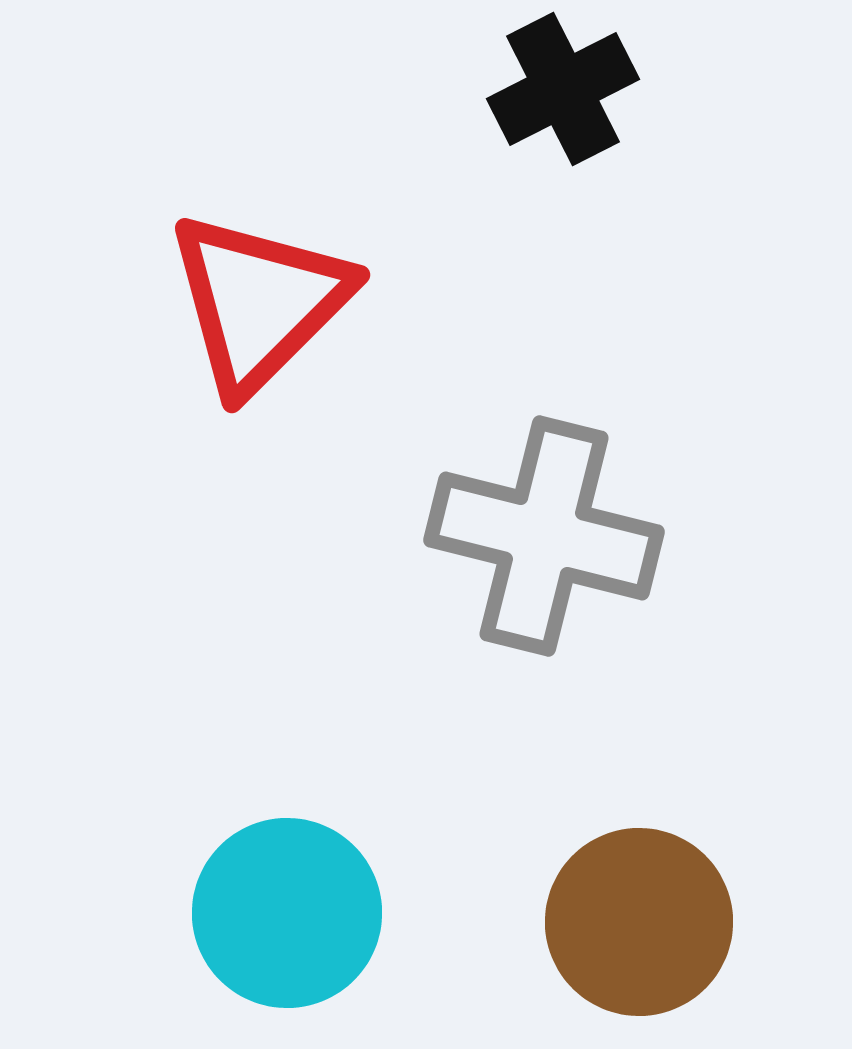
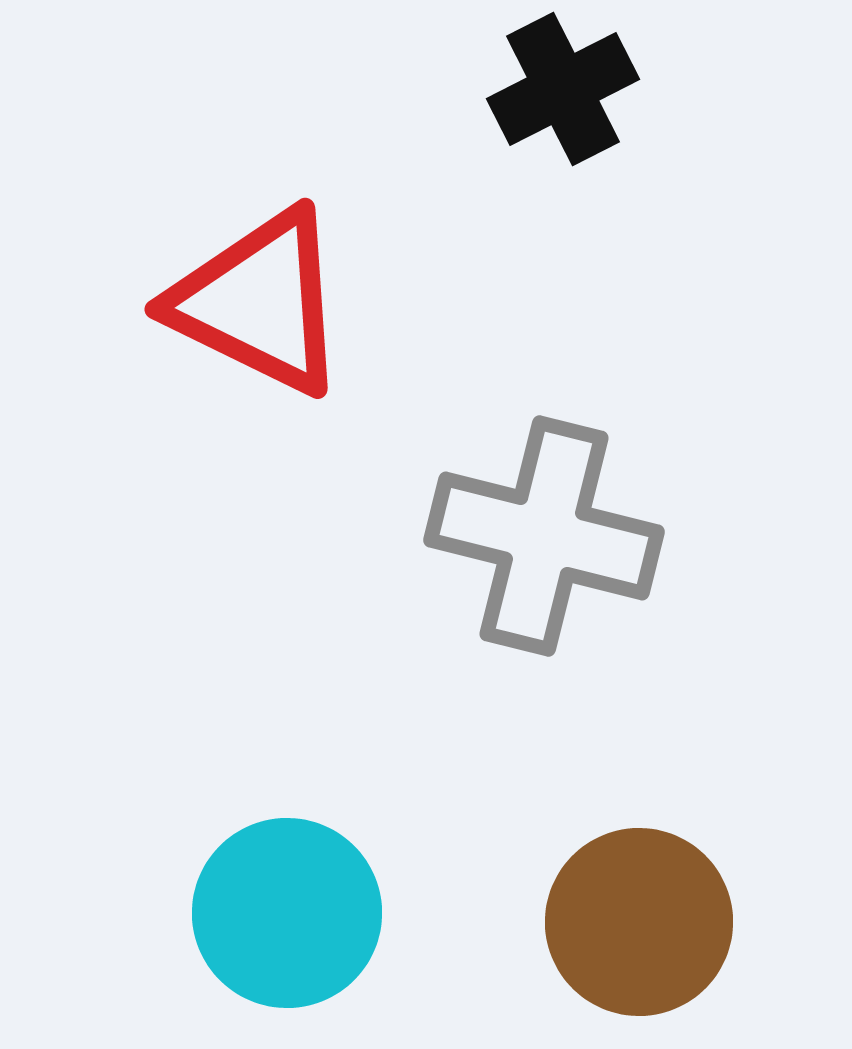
red triangle: rotated 49 degrees counterclockwise
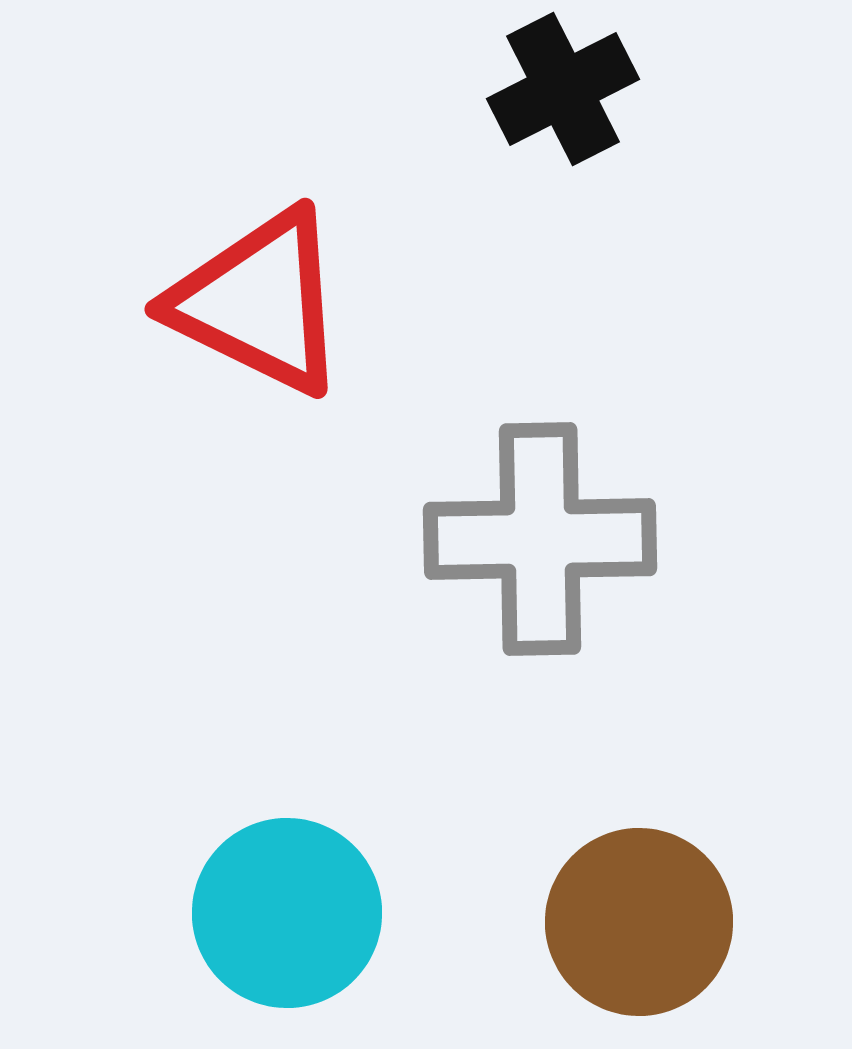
gray cross: moved 4 px left, 3 px down; rotated 15 degrees counterclockwise
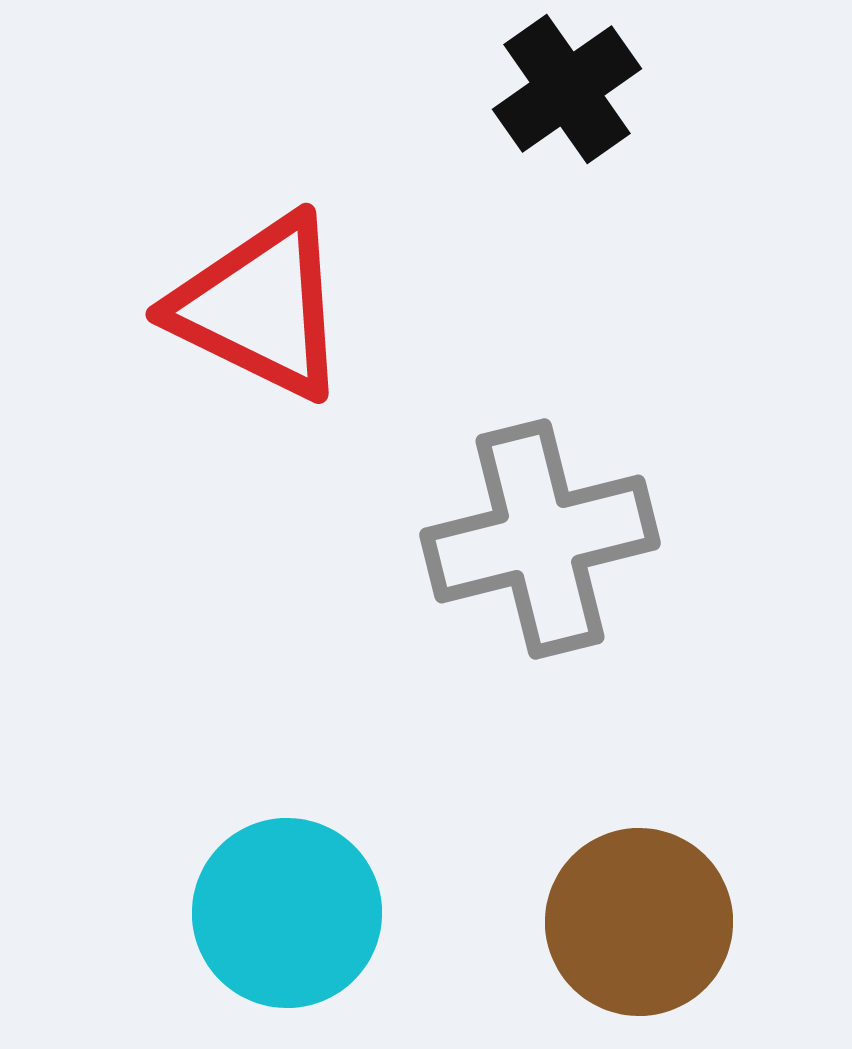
black cross: moved 4 px right; rotated 8 degrees counterclockwise
red triangle: moved 1 px right, 5 px down
gray cross: rotated 13 degrees counterclockwise
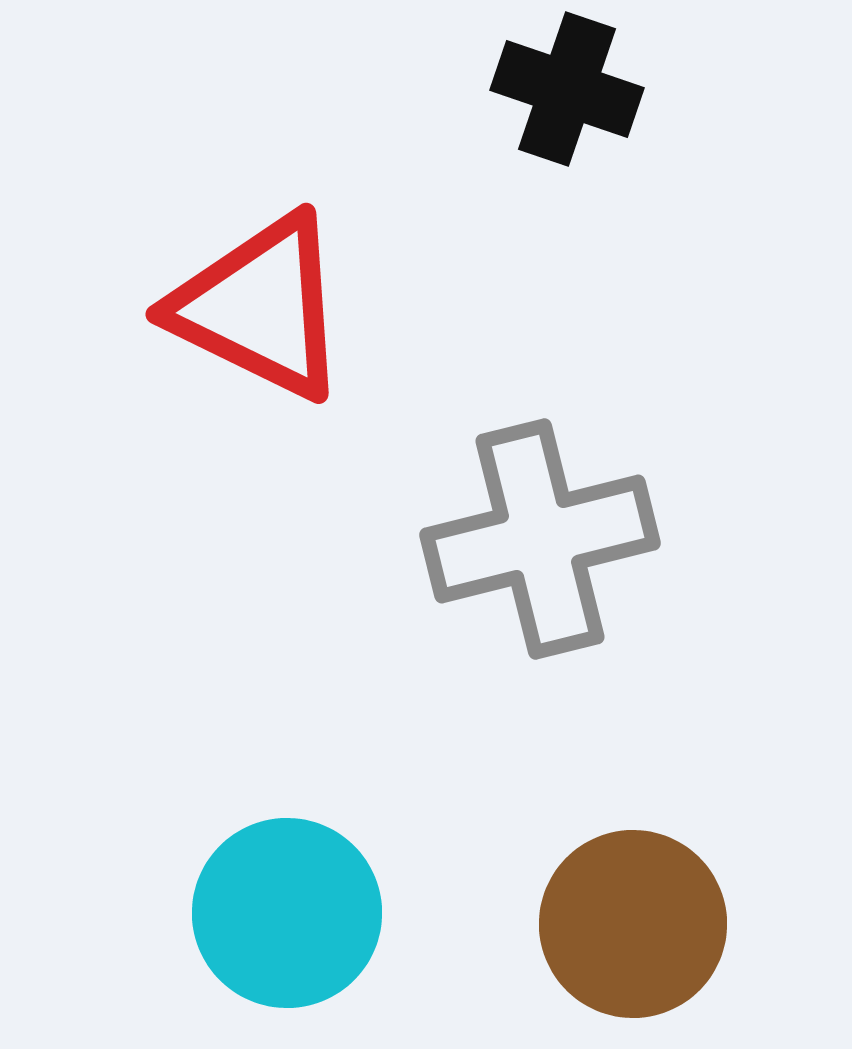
black cross: rotated 36 degrees counterclockwise
brown circle: moved 6 px left, 2 px down
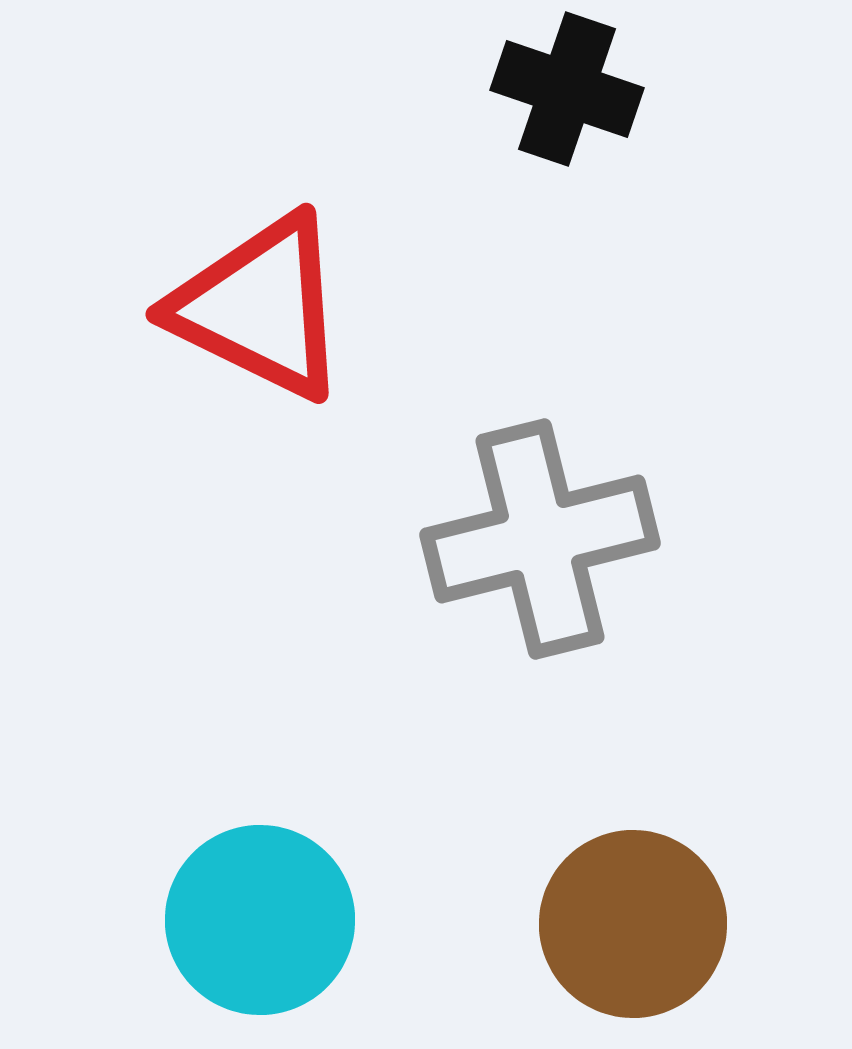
cyan circle: moved 27 px left, 7 px down
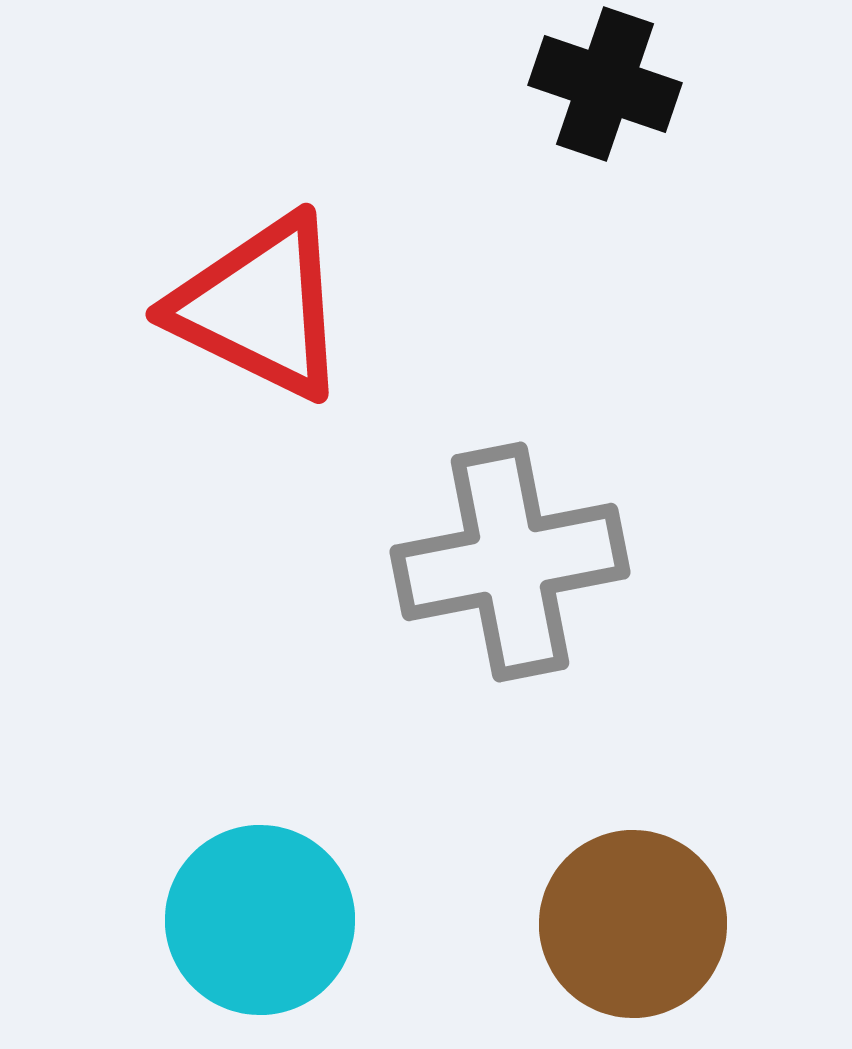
black cross: moved 38 px right, 5 px up
gray cross: moved 30 px left, 23 px down; rotated 3 degrees clockwise
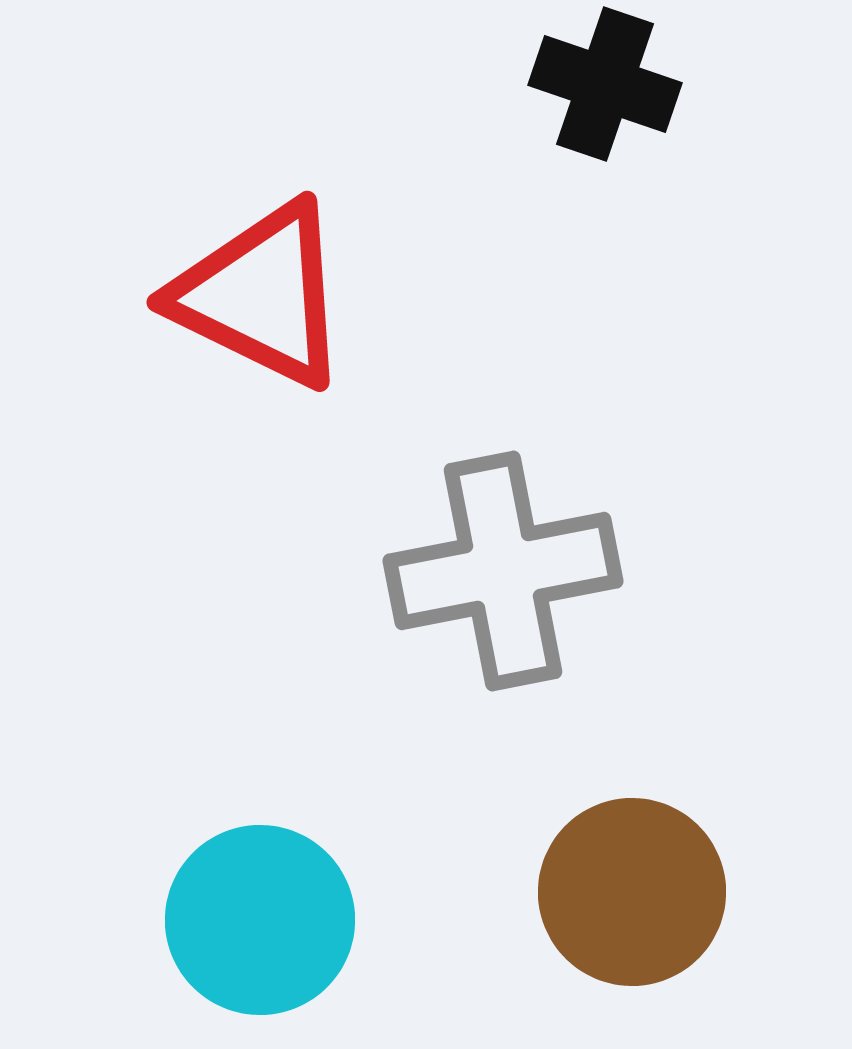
red triangle: moved 1 px right, 12 px up
gray cross: moved 7 px left, 9 px down
brown circle: moved 1 px left, 32 px up
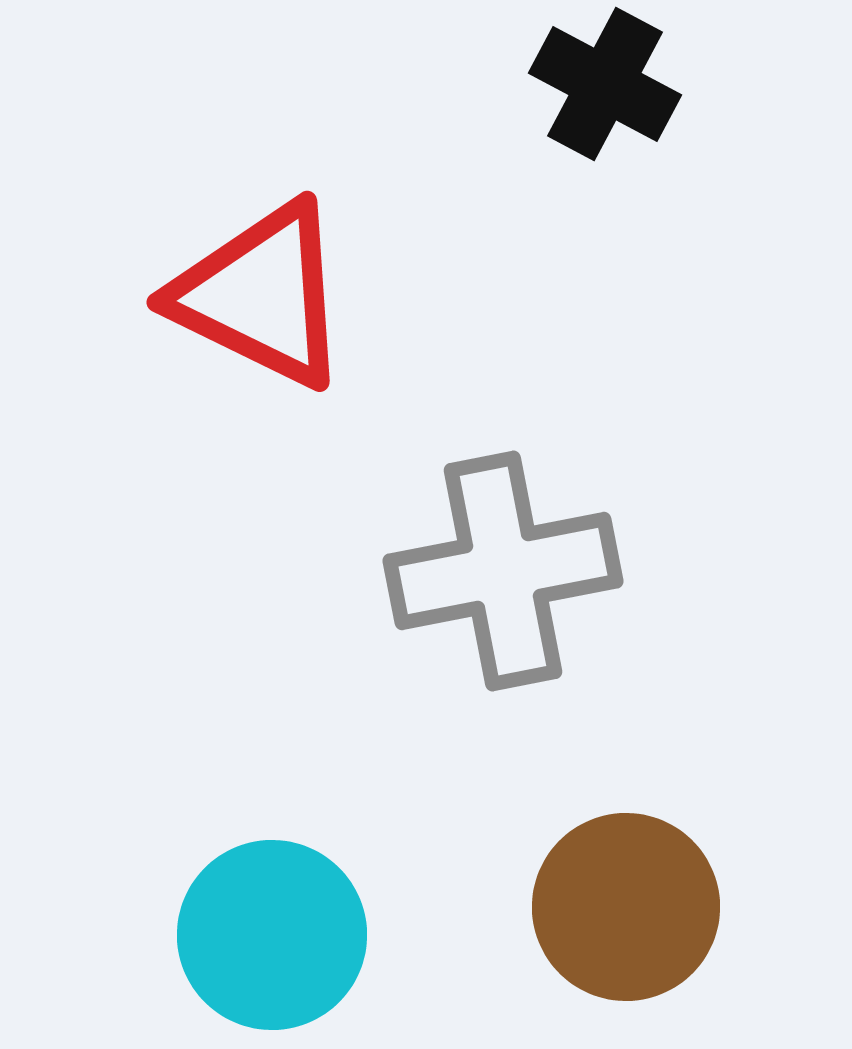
black cross: rotated 9 degrees clockwise
brown circle: moved 6 px left, 15 px down
cyan circle: moved 12 px right, 15 px down
